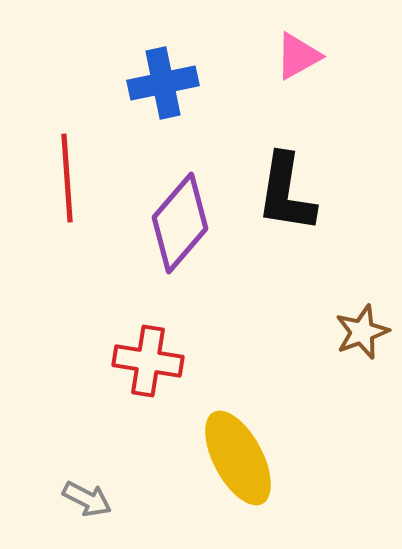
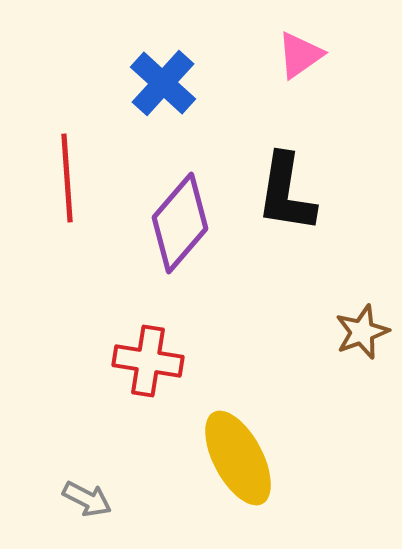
pink triangle: moved 2 px right, 1 px up; rotated 6 degrees counterclockwise
blue cross: rotated 36 degrees counterclockwise
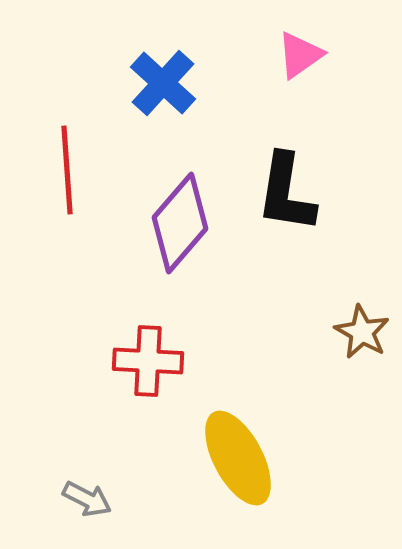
red line: moved 8 px up
brown star: rotated 22 degrees counterclockwise
red cross: rotated 6 degrees counterclockwise
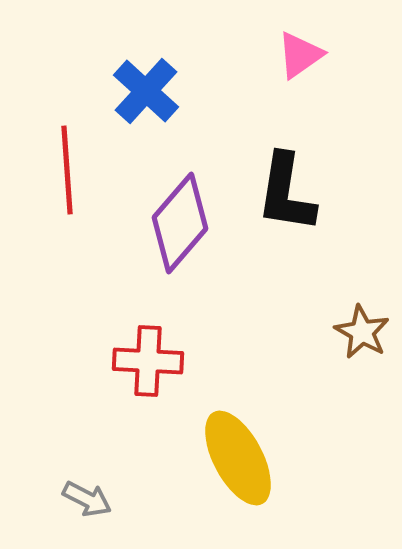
blue cross: moved 17 px left, 8 px down
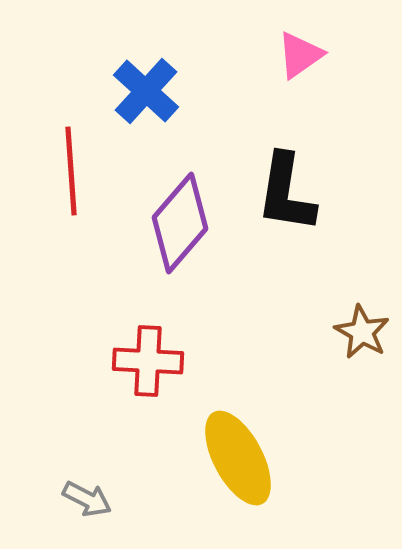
red line: moved 4 px right, 1 px down
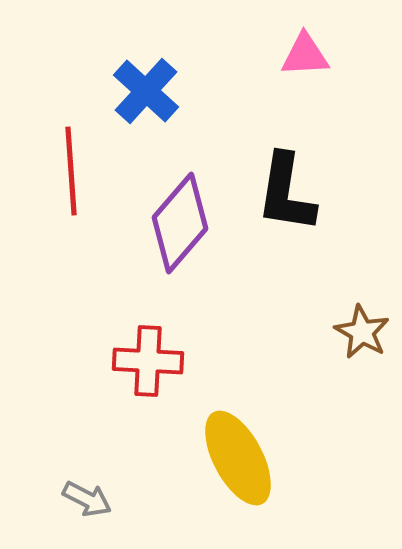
pink triangle: moved 5 px right; rotated 32 degrees clockwise
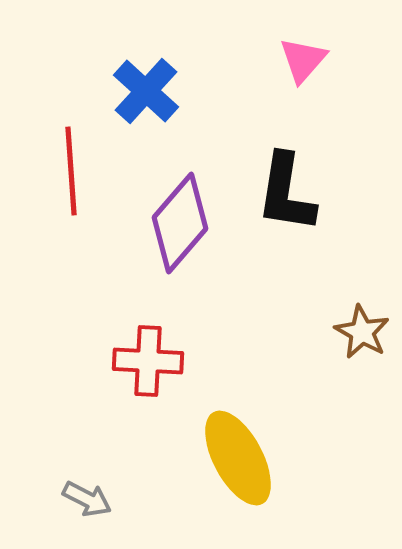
pink triangle: moved 2 px left, 5 px down; rotated 46 degrees counterclockwise
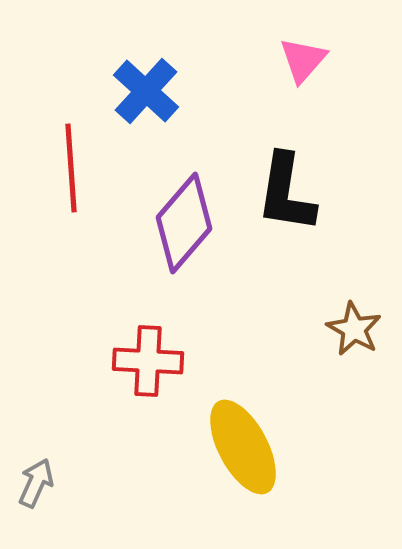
red line: moved 3 px up
purple diamond: moved 4 px right
brown star: moved 8 px left, 3 px up
yellow ellipse: moved 5 px right, 11 px up
gray arrow: moved 51 px left, 16 px up; rotated 93 degrees counterclockwise
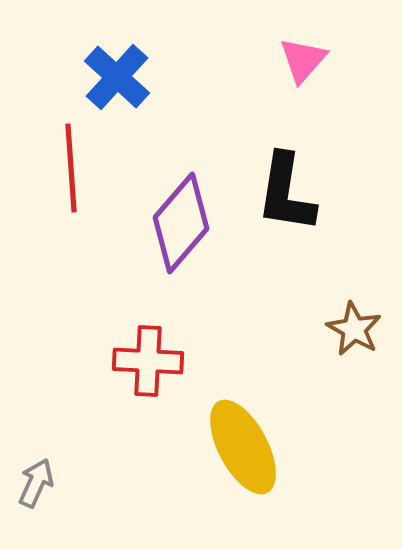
blue cross: moved 29 px left, 14 px up
purple diamond: moved 3 px left
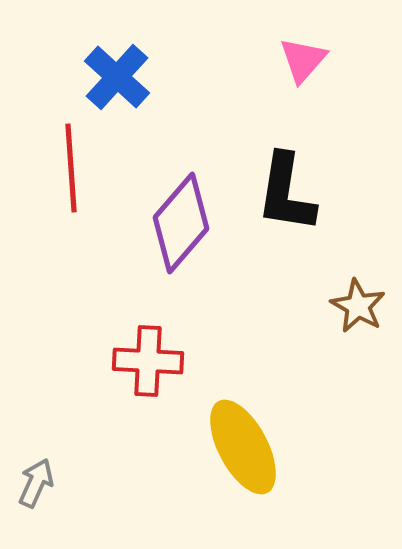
brown star: moved 4 px right, 23 px up
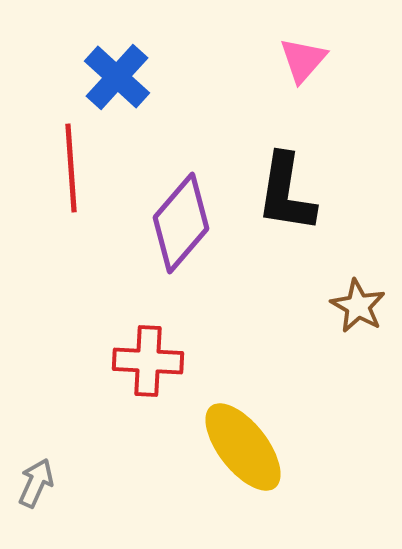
yellow ellipse: rotated 10 degrees counterclockwise
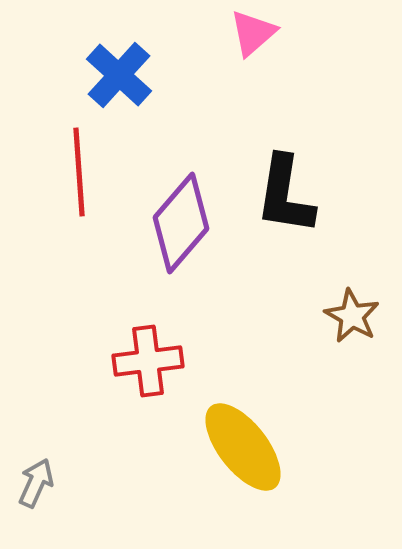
pink triangle: moved 50 px left, 27 px up; rotated 8 degrees clockwise
blue cross: moved 2 px right, 2 px up
red line: moved 8 px right, 4 px down
black L-shape: moved 1 px left, 2 px down
brown star: moved 6 px left, 10 px down
red cross: rotated 10 degrees counterclockwise
